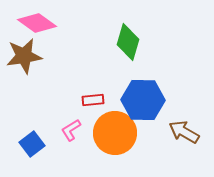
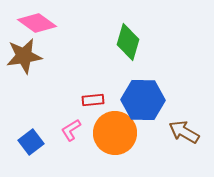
blue square: moved 1 px left, 2 px up
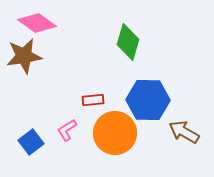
blue hexagon: moved 5 px right
pink L-shape: moved 4 px left
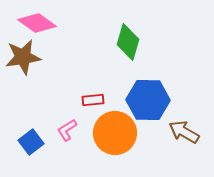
brown star: moved 1 px left, 1 px down
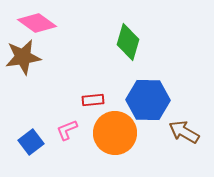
pink L-shape: rotated 10 degrees clockwise
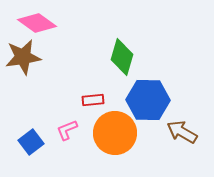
green diamond: moved 6 px left, 15 px down
brown arrow: moved 2 px left
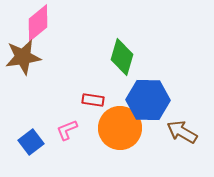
pink diamond: moved 1 px right; rotated 75 degrees counterclockwise
red rectangle: rotated 15 degrees clockwise
orange circle: moved 5 px right, 5 px up
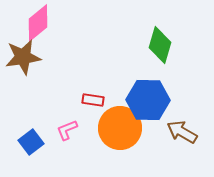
green diamond: moved 38 px right, 12 px up
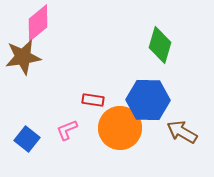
blue square: moved 4 px left, 3 px up; rotated 15 degrees counterclockwise
